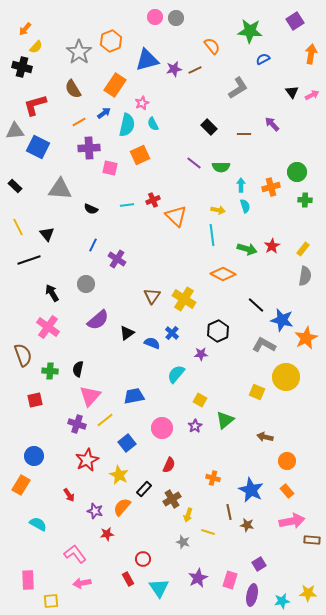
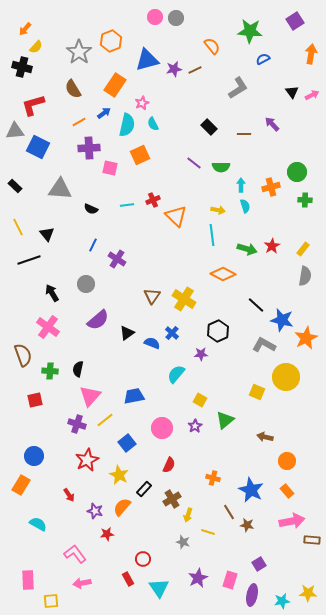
red L-shape at (35, 105): moved 2 px left
brown line at (229, 512): rotated 21 degrees counterclockwise
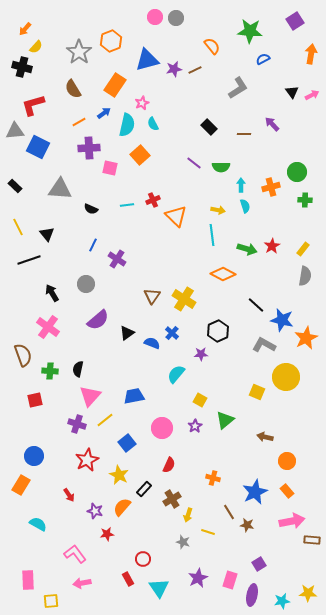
orange square at (140, 155): rotated 18 degrees counterclockwise
blue star at (251, 490): moved 4 px right, 2 px down; rotated 20 degrees clockwise
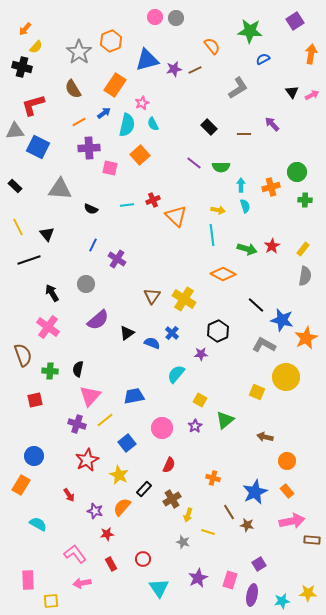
red rectangle at (128, 579): moved 17 px left, 15 px up
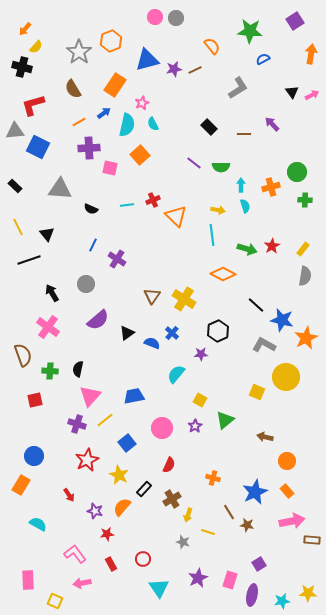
yellow square at (51, 601): moved 4 px right; rotated 28 degrees clockwise
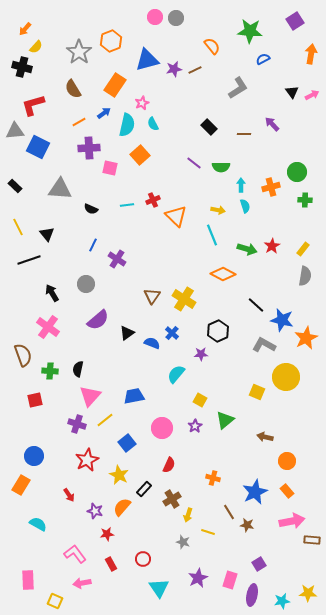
cyan line at (212, 235): rotated 15 degrees counterclockwise
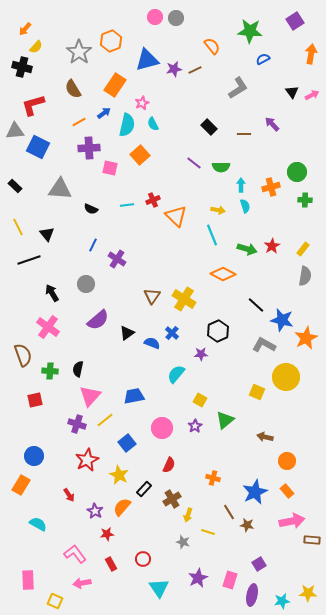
purple star at (95, 511): rotated 14 degrees clockwise
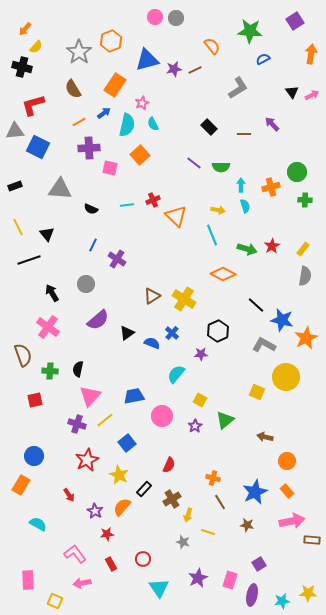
black rectangle at (15, 186): rotated 64 degrees counterclockwise
brown triangle at (152, 296): rotated 24 degrees clockwise
pink circle at (162, 428): moved 12 px up
brown line at (229, 512): moved 9 px left, 10 px up
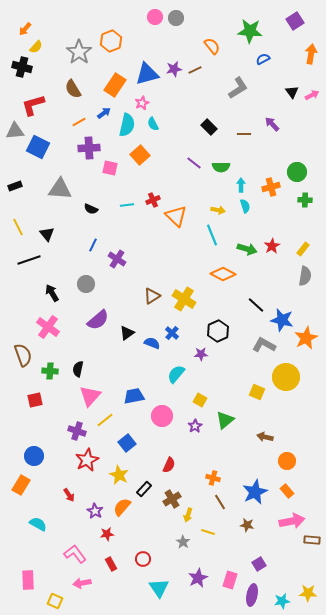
blue triangle at (147, 60): moved 14 px down
purple cross at (77, 424): moved 7 px down
gray star at (183, 542): rotated 16 degrees clockwise
